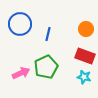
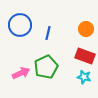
blue circle: moved 1 px down
blue line: moved 1 px up
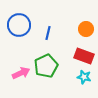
blue circle: moved 1 px left
red rectangle: moved 1 px left
green pentagon: moved 1 px up
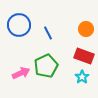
blue line: rotated 40 degrees counterclockwise
cyan star: moved 2 px left; rotated 24 degrees clockwise
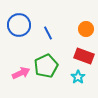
cyan star: moved 4 px left
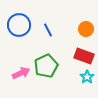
blue line: moved 3 px up
cyan star: moved 9 px right
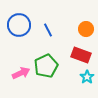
red rectangle: moved 3 px left, 1 px up
